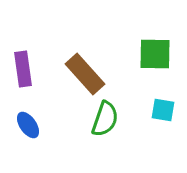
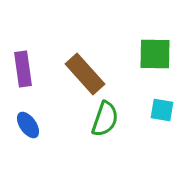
cyan square: moved 1 px left
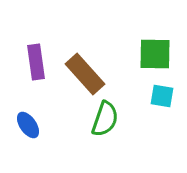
purple rectangle: moved 13 px right, 7 px up
cyan square: moved 14 px up
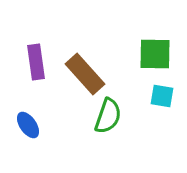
green semicircle: moved 3 px right, 3 px up
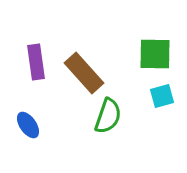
brown rectangle: moved 1 px left, 1 px up
cyan square: rotated 25 degrees counterclockwise
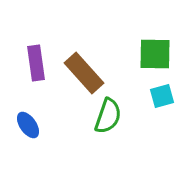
purple rectangle: moved 1 px down
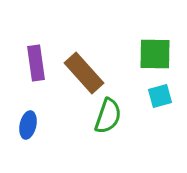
cyan square: moved 2 px left
blue ellipse: rotated 48 degrees clockwise
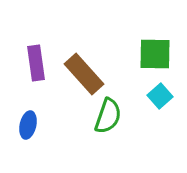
brown rectangle: moved 1 px down
cyan square: rotated 25 degrees counterclockwise
